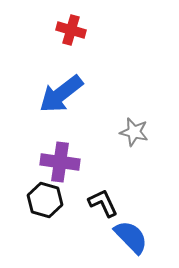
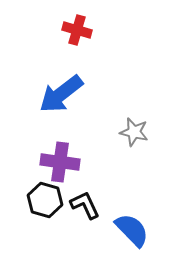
red cross: moved 6 px right
black L-shape: moved 18 px left, 2 px down
blue semicircle: moved 1 px right, 7 px up
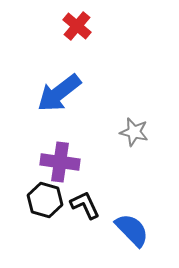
red cross: moved 4 px up; rotated 24 degrees clockwise
blue arrow: moved 2 px left, 1 px up
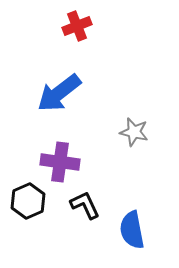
red cross: rotated 28 degrees clockwise
black hexagon: moved 17 px left, 1 px down; rotated 20 degrees clockwise
blue semicircle: rotated 147 degrees counterclockwise
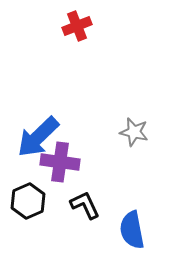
blue arrow: moved 21 px left, 44 px down; rotated 6 degrees counterclockwise
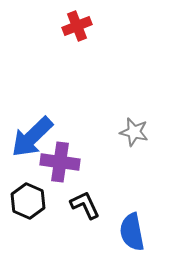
blue arrow: moved 6 px left
black hexagon: rotated 12 degrees counterclockwise
blue semicircle: moved 2 px down
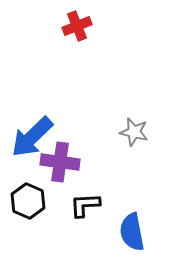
black L-shape: rotated 68 degrees counterclockwise
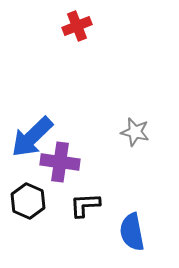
gray star: moved 1 px right
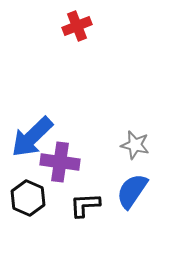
gray star: moved 13 px down
black hexagon: moved 3 px up
blue semicircle: moved 41 px up; rotated 45 degrees clockwise
